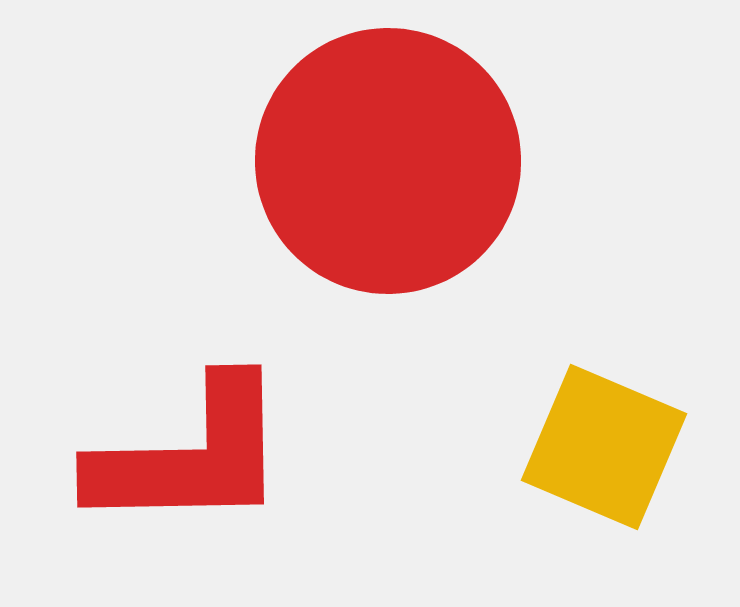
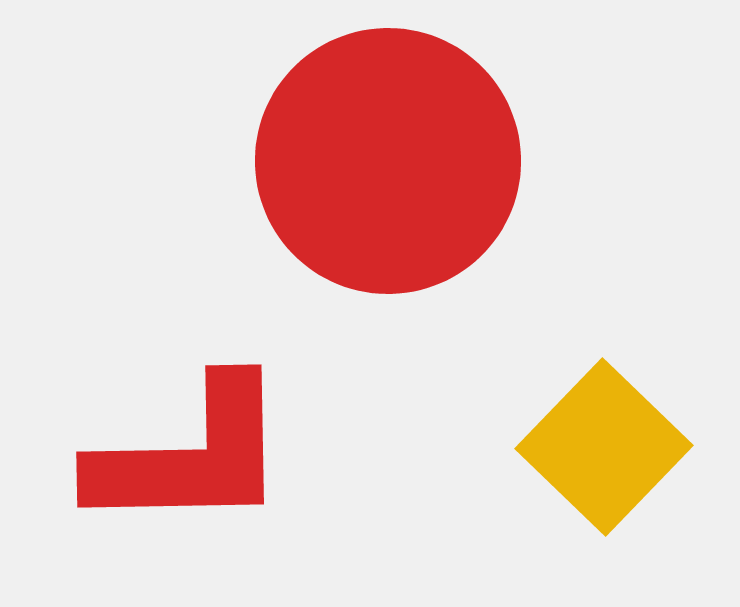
yellow square: rotated 21 degrees clockwise
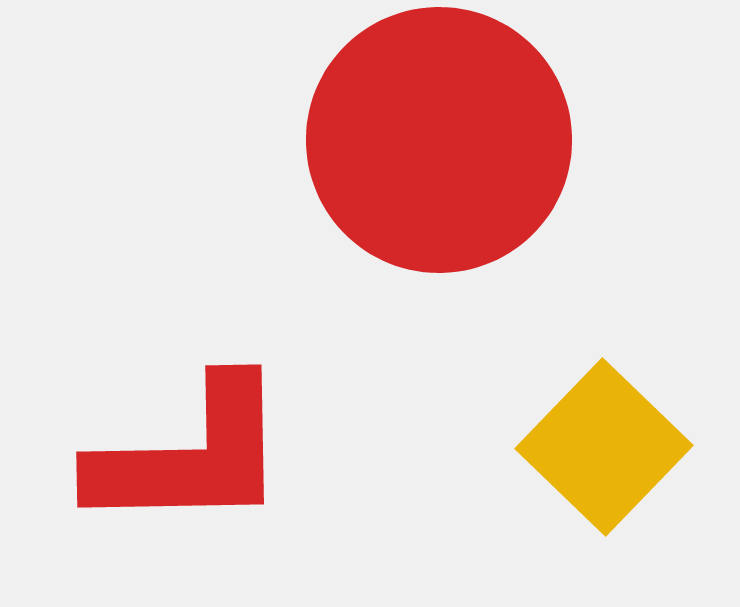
red circle: moved 51 px right, 21 px up
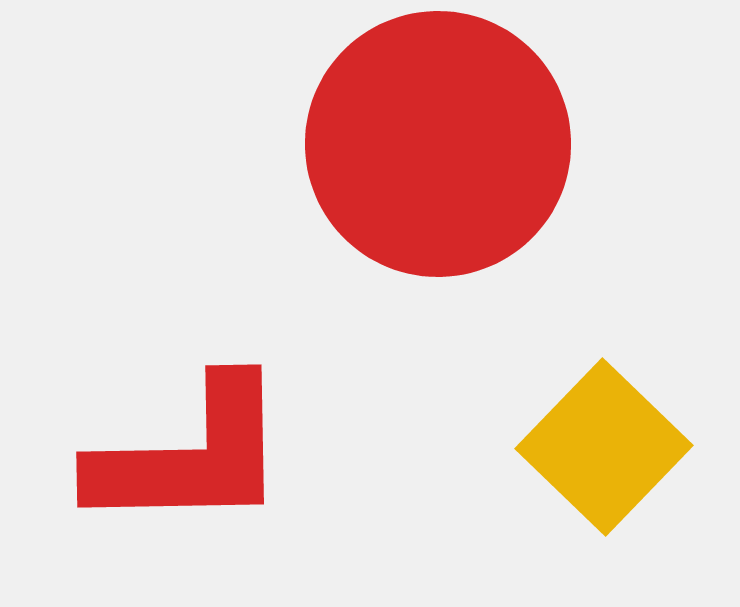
red circle: moved 1 px left, 4 px down
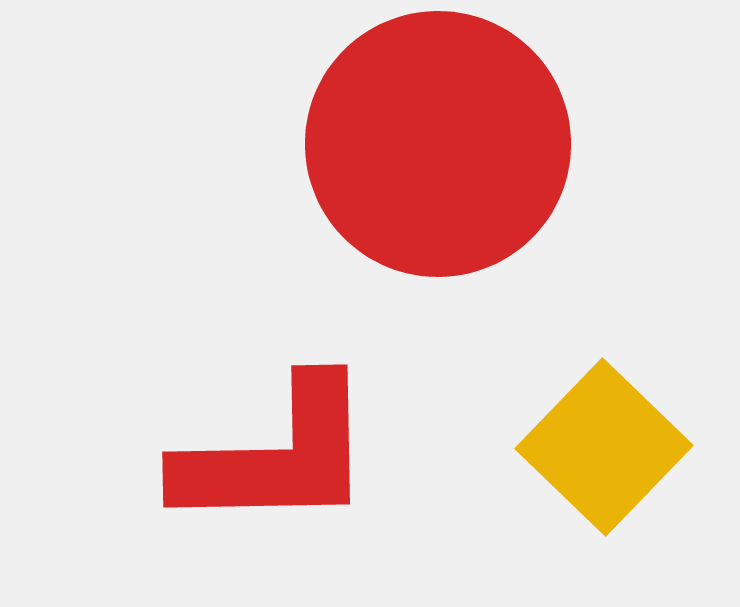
red L-shape: moved 86 px right
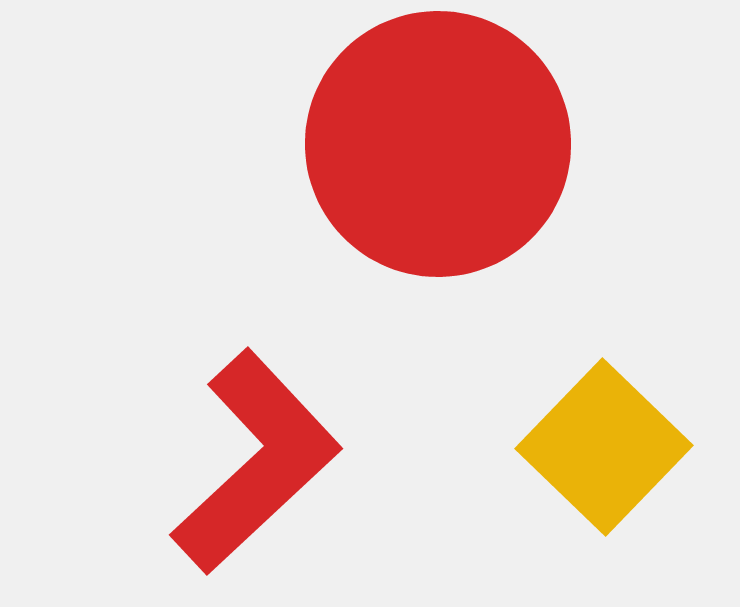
red L-shape: moved 20 px left, 6 px down; rotated 42 degrees counterclockwise
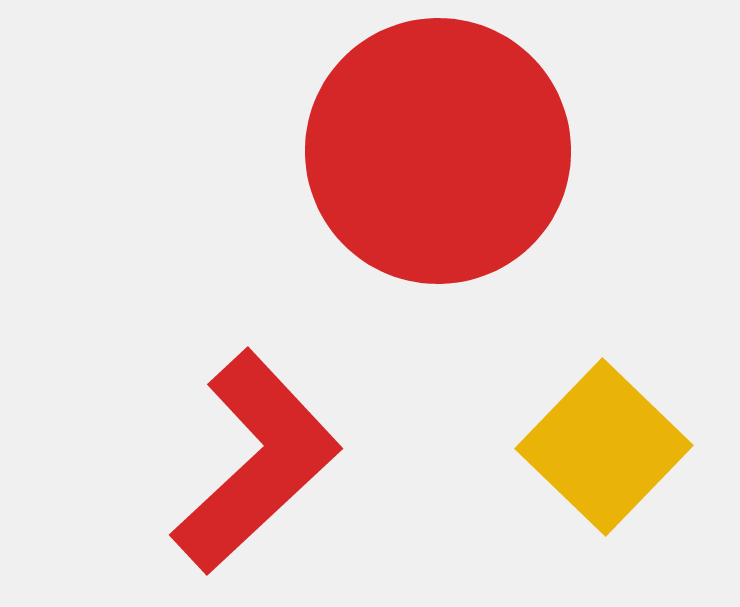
red circle: moved 7 px down
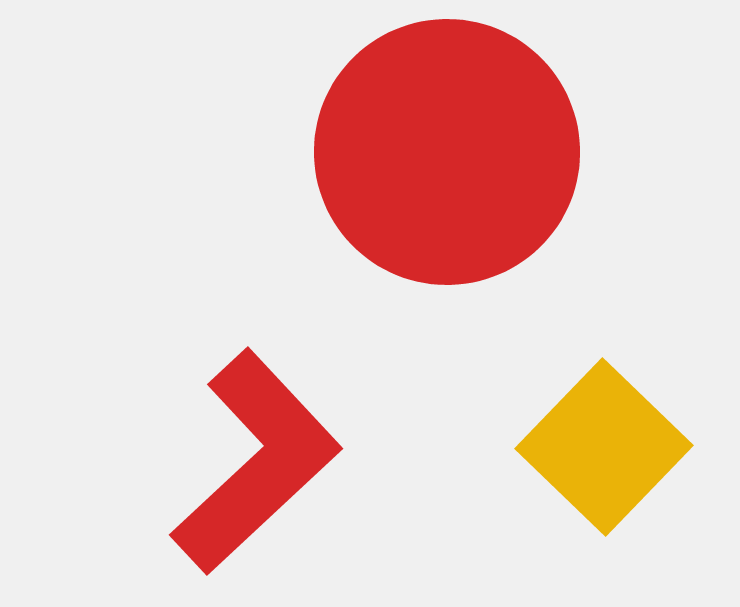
red circle: moved 9 px right, 1 px down
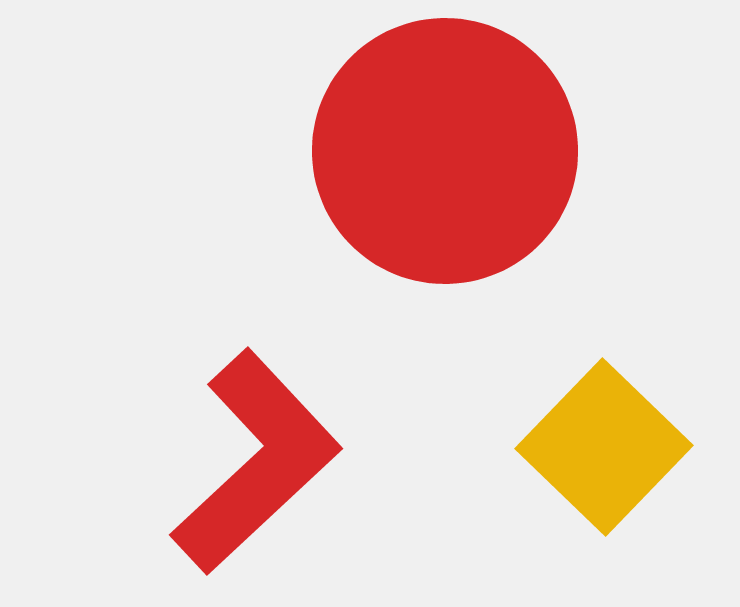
red circle: moved 2 px left, 1 px up
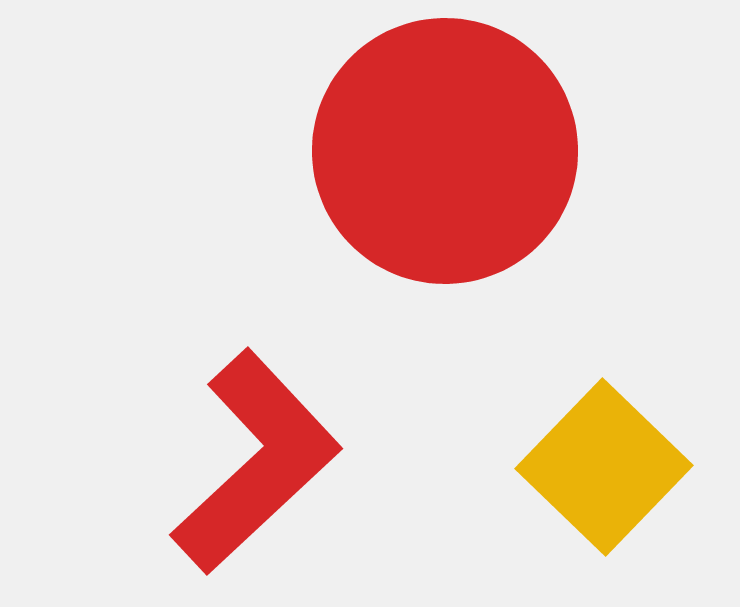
yellow square: moved 20 px down
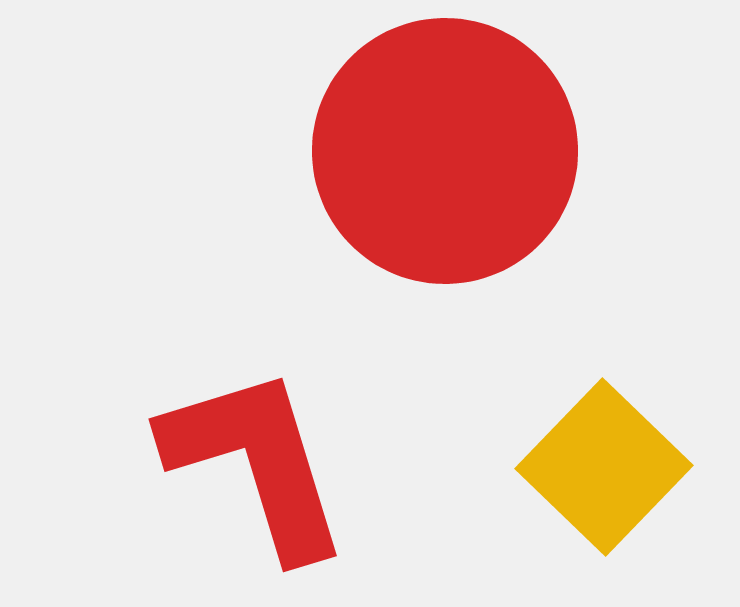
red L-shape: rotated 64 degrees counterclockwise
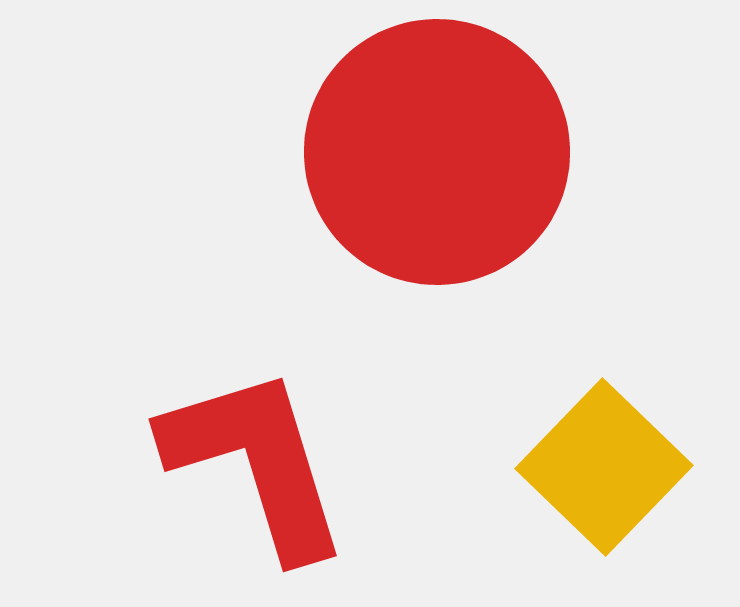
red circle: moved 8 px left, 1 px down
